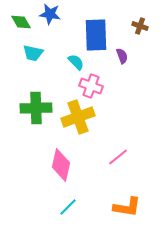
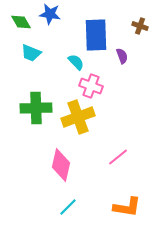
cyan trapezoid: moved 2 px left; rotated 10 degrees clockwise
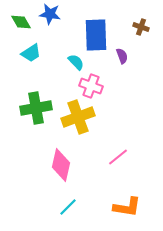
brown cross: moved 1 px right, 1 px down
cyan trapezoid: rotated 55 degrees counterclockwise
green cross: rotated 8 degrees counterclockwise
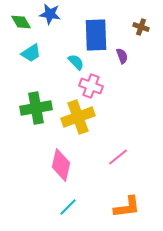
orange L-shape: rotated 16 degrees counterclockwise
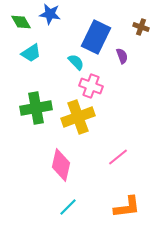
blue rectangle: moved 2 px down; rotated 28 degrees clockwise
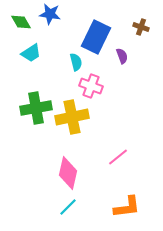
cyan semicircle: rotated 30 degrees clockwise
yellow cross: moved 6 px left; rotated 8 degrees clockwise
pink diamond: moved 7 px right, 8 px down
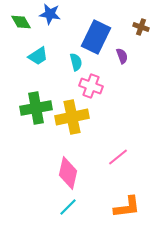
cyan trapezoid: moved 7 px right, 3 px down
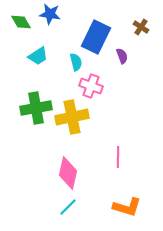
brown cross: rotated 14 degrees clockwise
pink line: rotated 50 degrees counterclockwise
orange L-shape: rotated 24 degrees clockwise
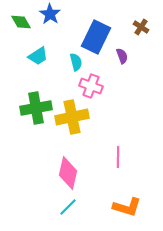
blue star: rotated 25 degrees clockwise
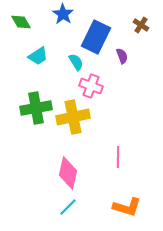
blue star: moved 13 px right
brown cross: moved 2 px up
cyan semicircle: rotated 18 degrees counterclockwise
yellow cross: moved 1 px right
